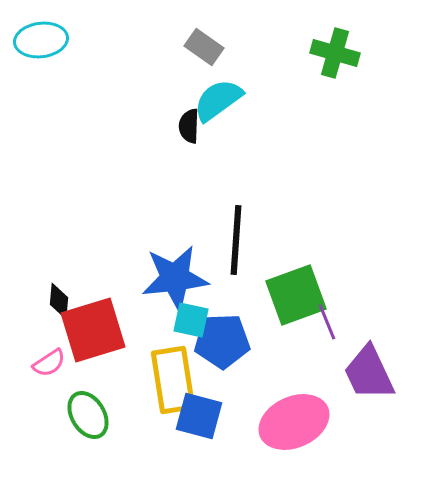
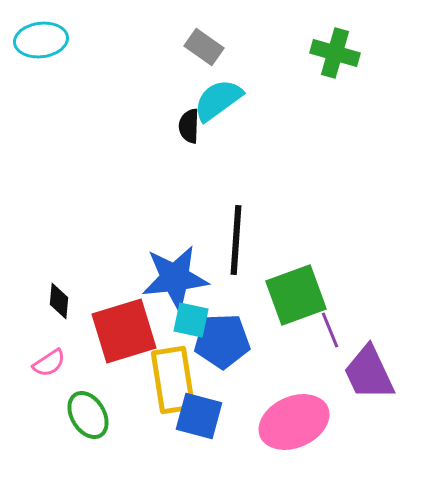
purple line: moved 3 px right, 8 px down
red square: moved 31 px right, 1 px down
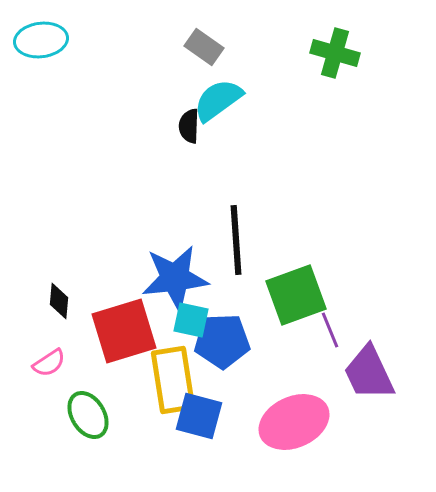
black line: rotated 8 degrees counterclockwise
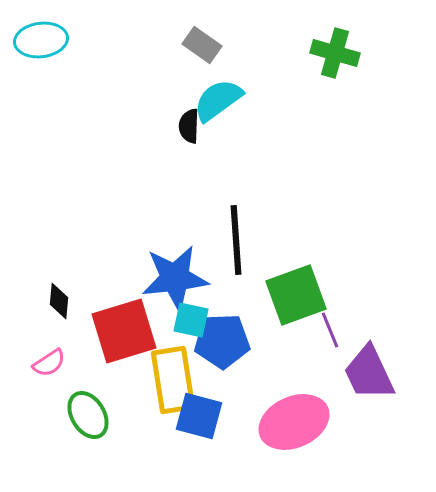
gray rectangle: moved 2 px left, 2 px up
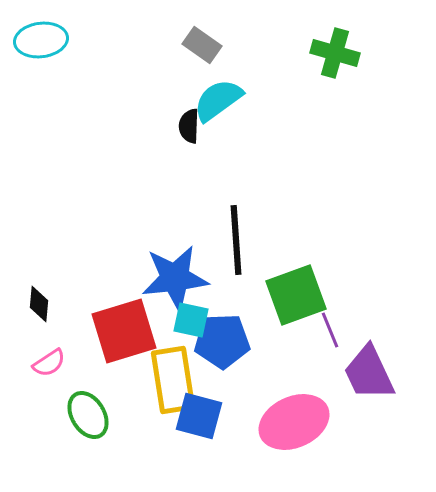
black diamond: moved 20 px left, 3 px down
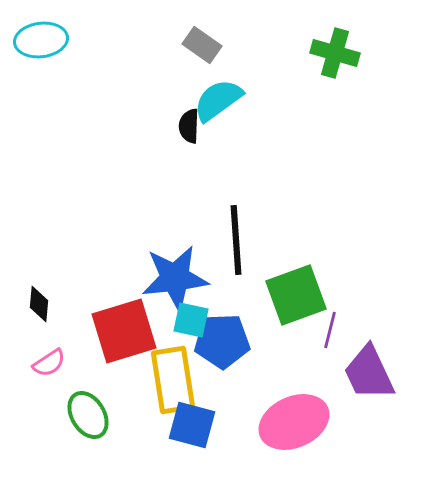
purple line: rotated 36 degrees clockwise
blue square: moved 7 px left, 9 px down
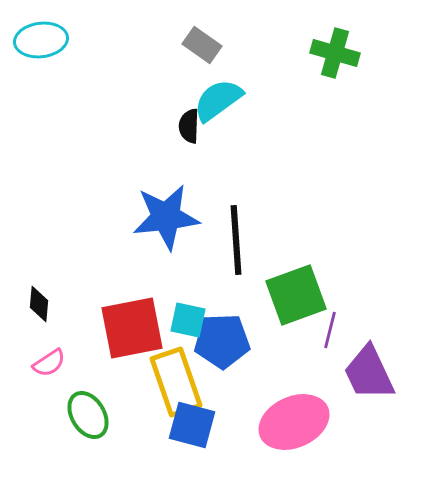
blue star: moved 9 px left, 61 px up
cyan square: moved 3 px left
red square: moved 8 px right, 3 px up; rotated 6 degrees clockwise
yellow rectangle: moved 3 px right, 2 px down; rotated 10 degrees counterclockwise
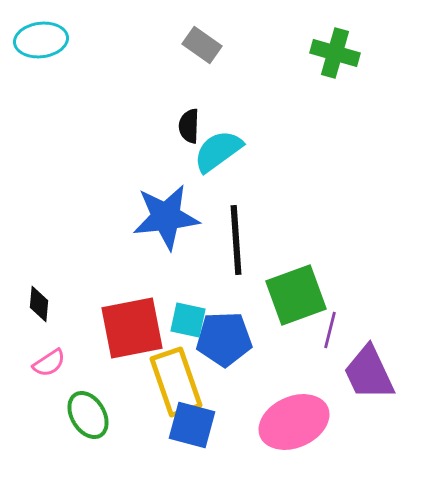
cyan semicircle: moved 51 px down
blue pentagon: moved 2 px right, 2 px up
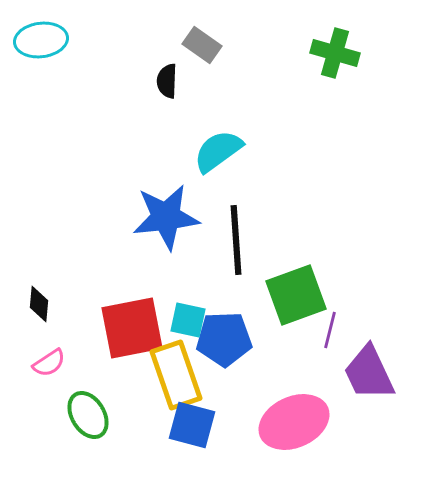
black semicircle: moved 22 px left, 45 px up
yellow rectangle: moved 7 px up
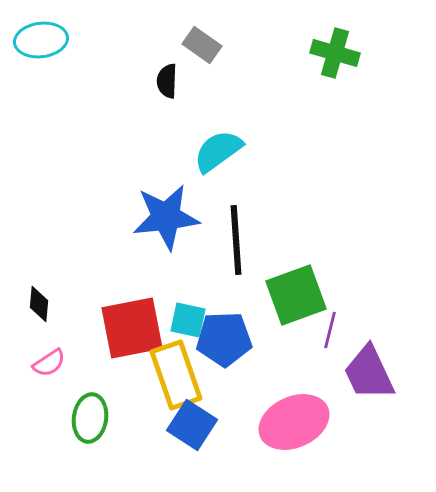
green ellipse: moved 2 px right, 3 px down; rotated 39 degrees clockwise
blue square: rotated 18 degrees clockwise
